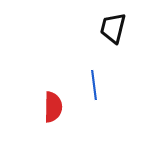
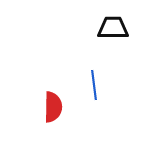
black trapezoid: rotated 76 degrees clockwise
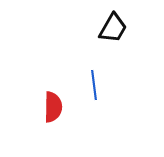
black trapezoid: rotated 120 degrees clockwise
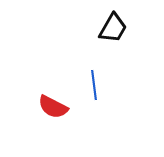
red semicircle: rotated 116 degrees clockwise
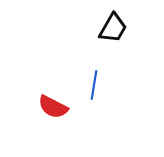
blue line: rotated 16 degrees clockwise
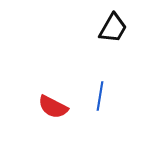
blue line: moved 6 px right, 11 px down
